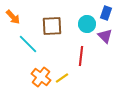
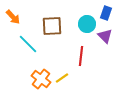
orange cross: moved 2 px down
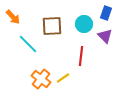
cyan circle: moved 3 px left
yellow line: moved 1 px right
